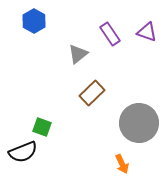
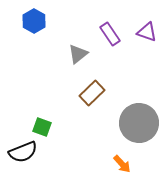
orange arrow: rotated 18 degrees counterclockwise
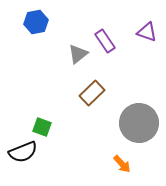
blue hexagon: moved 2 px right, 1 px down; rotated 20 degrees clockwise
purple rectangle: moved 5 px left, 7 px down
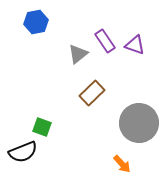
purple triangle: moved 12 px left, 13 px down
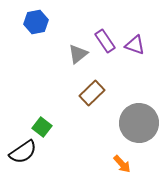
green square: rotated 18 degrees clockwise
black semicircle: rotated 12 degrees counterclockwise
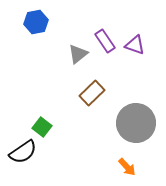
gray circle: moved 3 px left
orange arrow: moved 5 px right, 3 px down
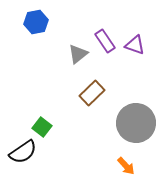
orange arrow: moved 1 px left, 1 px up
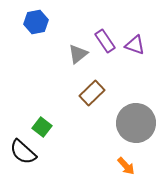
black semicircle: rotated 76 degrees clockwise
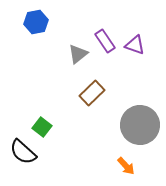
gray circle: moved 4 px right, 2 px down
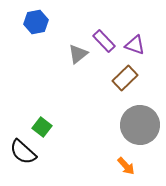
purple rectangle: moved 1 px left; rotated 10 degrees counterclockwise
brown rectangle: moved 33 px right, 15 px up
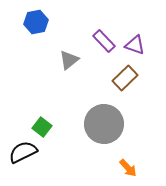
gray triangle: moved 9 px left, 6 px down
gray circle: moved 36 px left, 1 px up
black semicircle: rotated 112 degrees clockwise
orange arrow: moved 2 px right, 2 px down
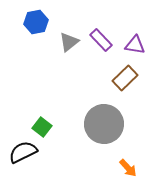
purple rectangle: moved 3 px left, 1 px up
purple triangle: rotated 10 degrees counterclockwise
gray triangle: moved 18 px up
